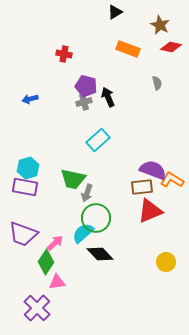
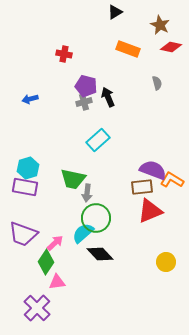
gray arrow: rotated 12 degrees counterclockwise
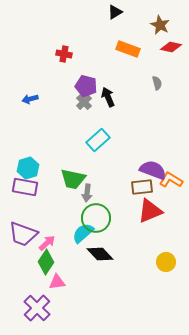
gray cross: rotated 28 degrees counterclockwise
orange L-shape: moved 1 px left
pink arrow: moved 8 px left
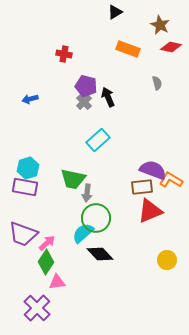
yellow circle: moved 1 px right, 2 px up
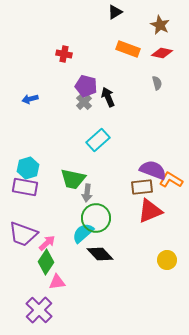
red diamond: moved 9 px left, 6 px down
purple cross: moved 2 px right, 2 px down
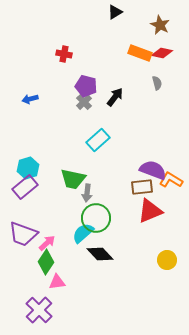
orange rectangle: moved 12 px right, 4 px down
black arrow: moved 7 px right; rotated 60 degrees clockwise
purple rectangle: rotated 50 degrees counterclockwise
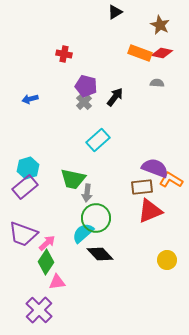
gray semicircle: rotated 72 degrees counterclockwise
purple semicircle: moved 2 px right, 2 px up
